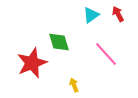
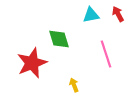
cyan triangle: rotated 24 degrees clockwise
green diamond: moved 3 px up
pink line: rotated 24 degrees clockwise
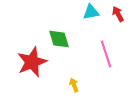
cyan triangle: moved 3 px up
red star: moved 1 px up
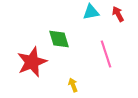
yellow arrow: moved 1 px left
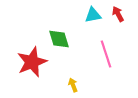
cyan triangle: moved 2 px right, 3 px down
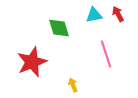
cyan triangle: moved 1 px right
green diamond: moved 11 px up
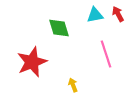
cyan triangle: moved 1 px right
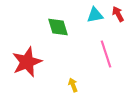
green diamond: moved 1 px left, 1 px up
red star: moved 5 px left
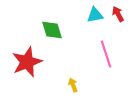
green diamond: moved 6 px left, 3 px down
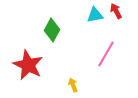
red arrow: moved 2 px left, 3 px up
green diamond: rotated 45 degrees clockwise
pink line: rotated 48 degrees clockwise
red star: moved 1 px right, 3 px down; rotated 24 degrees counterclockwise
